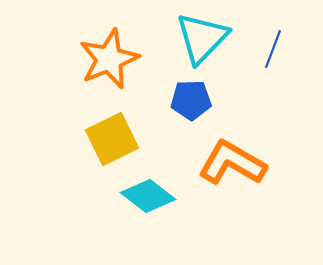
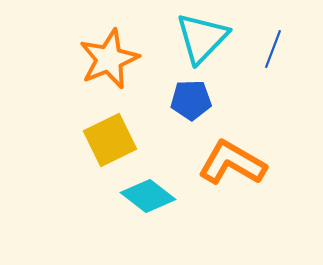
yellow square: moved 2 px left, 1 px down
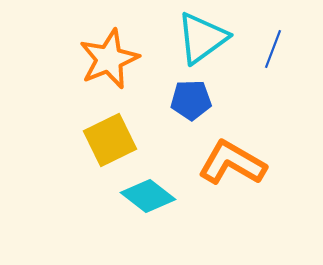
cyan triangle: rotated 10 degrees clockwise
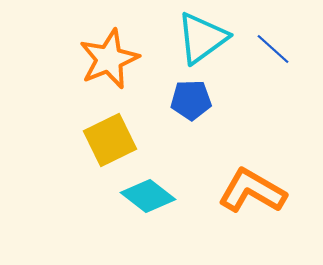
blue line: rotated 69 degrees counterclockwise
orange L-shape: moved 20 px right, 28 px down
